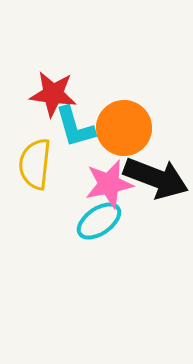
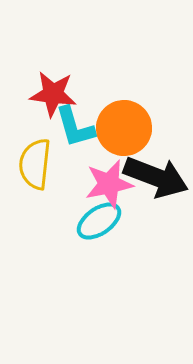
black arrow: moved 1 px up
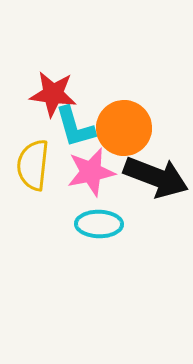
yellow semicircle: moved 2 px left, 1 px down
pink star: moved 18 px left, 12 px up
cyan ellipse: moved 3 px down; rotated 36 degrees clockwise
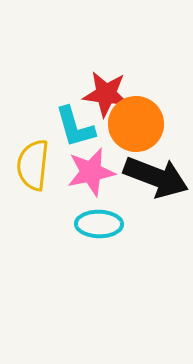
red star: moved 53 px right
orange circle: moved 12 px right, 4 px up
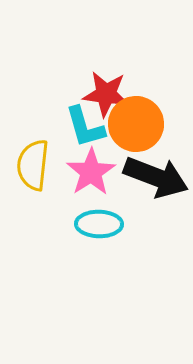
cyan L-shape: moved 10 px right
pink star: rotated 21 degrees counterclockwise
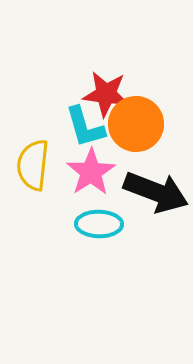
black arrow: moved 15 px down
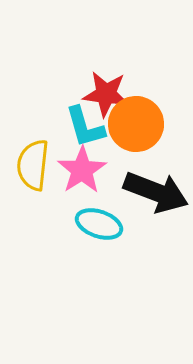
pink star: moved 9 px left, 2 px up
cyan ellipse: rotated 18 degrees clockwise
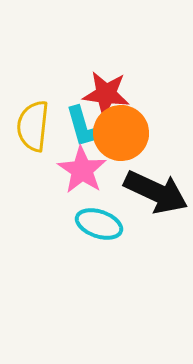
orange circle: moved 15 px left, 9 px down
yellow semicircle: moved 39 px up
pink star: rotated 6 degrees counterclockwise
black arrow: rotated 4 degrees clockwise
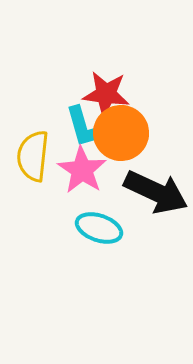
yellow semicircle: moved 30 px down
cyan ellipse: moved 4 px down
